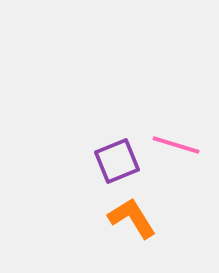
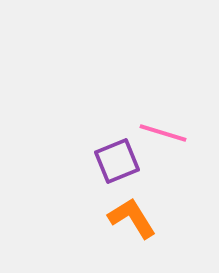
pink line: moved 13 px left, 12 px up
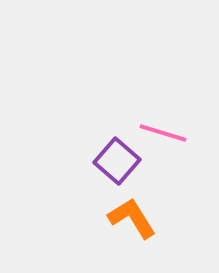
purple square: rotated 27 degrees counterclockwise
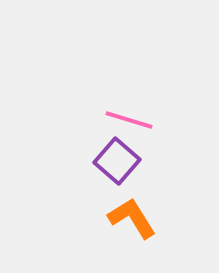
pink line: moved 34 px left, 13 px up
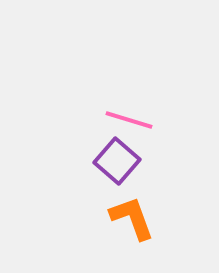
orange L-shape: rotated 12 degrees clockwise
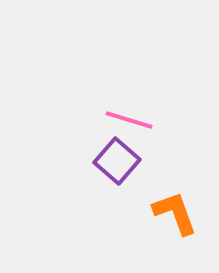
orange L-shape: moved 43 px right, 5 px up
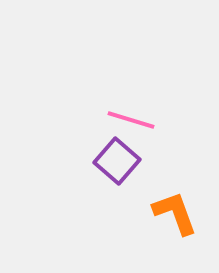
pink line: moved 2 px right
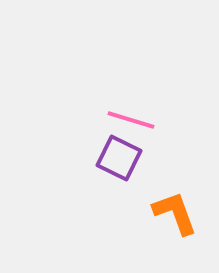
purple square: moved 2 px right, 3 px up; rotated 15 degrees counterclockwise
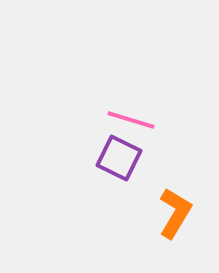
orange L-shape: rotated 51 degrees clockwise
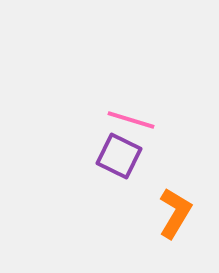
purple square: moved 2 px up
